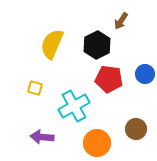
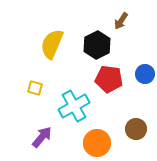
purple arrow: rotated 125 degrees clockwise
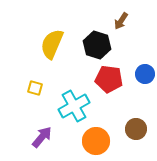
black hexagon: rotated 16 degrees counterclockwise
orange circle: moved 1 px left, 2 px up
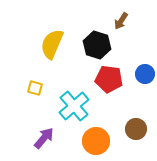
cyan cross: rotated 12 degrees counterclockwise
purple arrow: moved 2 px right, 1 px down
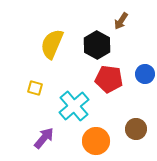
black hexagon: rotated 12 degrees clockwise
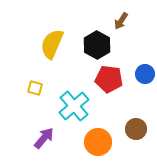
orange circle: moved 2 px right, 1 px down
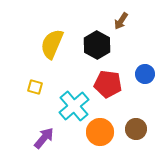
red pentagon: moved 1 px left, 5 px down
yellow square: moved 1 px up
orange circle: moved 2 px right, 10 px up
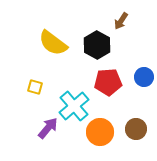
yellow semicircle: moved 1 px right, 1 px up; rotated 76 degrees counterclockwise
blue circle: moved 1 px left, 3 px down
red pentagon: moved 2 px up; rotated 12 degrees counterclockwise
purple arrow: moved 4 px right, 10 px up
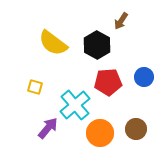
cyan cross: moved 1 px right, 1 px up
orange circle: moved 1 px down
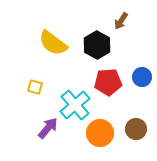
blue circle: moved 2 px left
